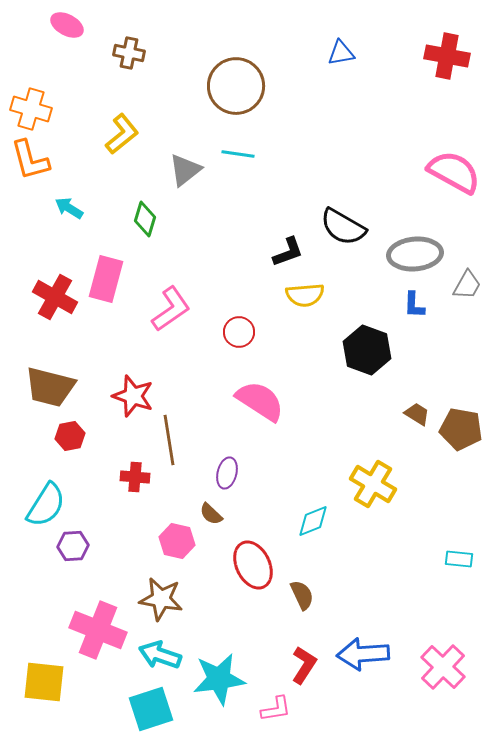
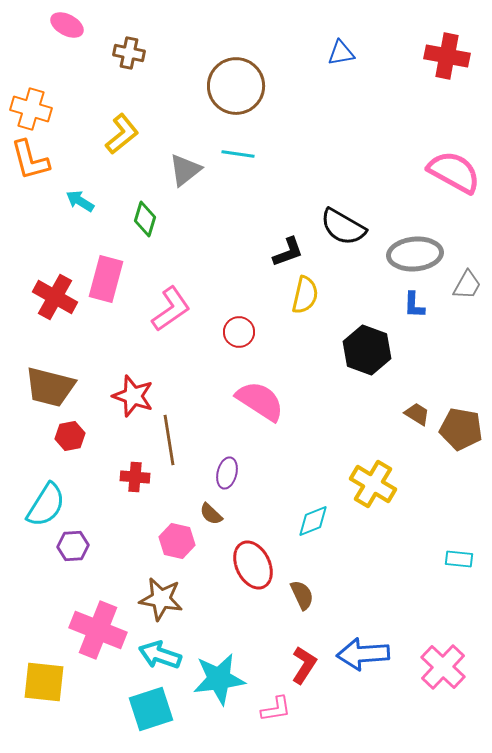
cyan arrow at (69, 208): moved 11 px right, 7 px up
yellow semicircle at (305, 295): rotated 72 degrees counterclockwise
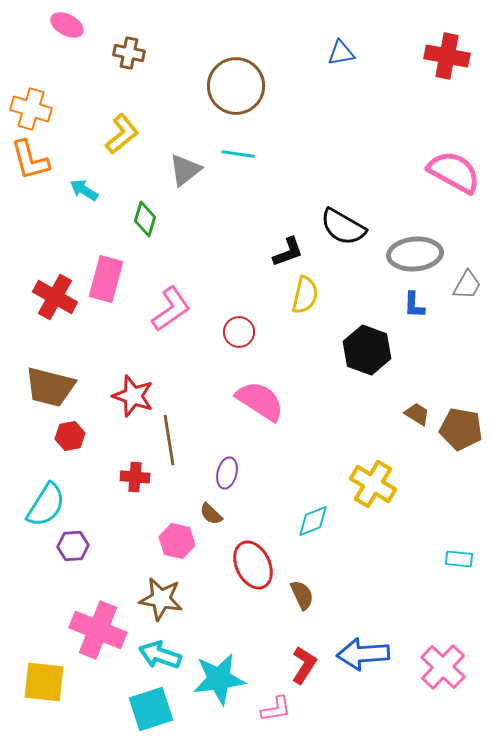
cyan arrow at (80, 201): moved 4 px right, 11 px up
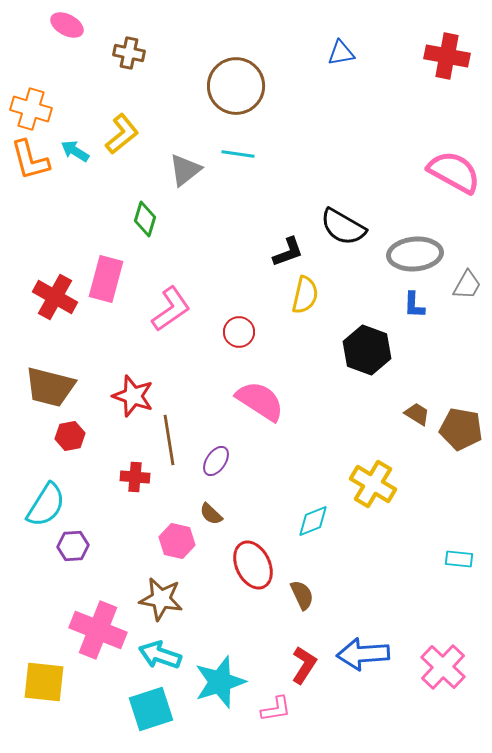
cyan arrow at (84, 190): moved 9 px left, 39 px up
purple ellipse at (227, 473): moved 11 px left, 12 px up; rotated 20 degrees clockwise
cyan star at (219, 679): moved 1 px right, 3 px down; rotated 10 degrees counterclockwise
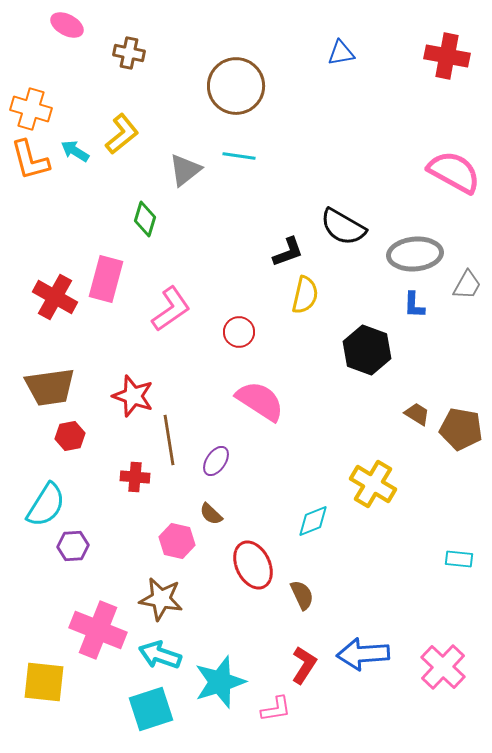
cyan line at (238, 154): moved 1 px right, 2 px down
brown trapezoid at (50, 387): rotated 22 degrees counterclockwise
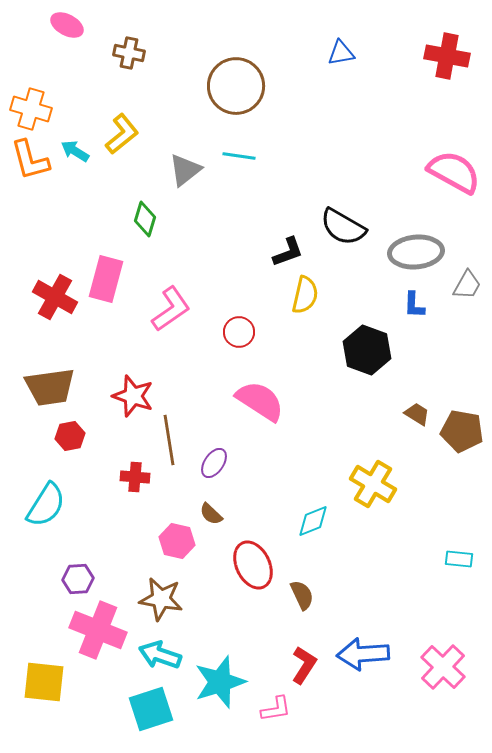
gray ellipse at (415, 254): moved 1 px right, 2 px up
brown pentagon at (461, 429): moved 1 px right, 2 px down
purple ellipse at (216, 461): moved 2 px left, 2 px down
purple hexagon at (73, 546): moved 5 px right, 33 px down
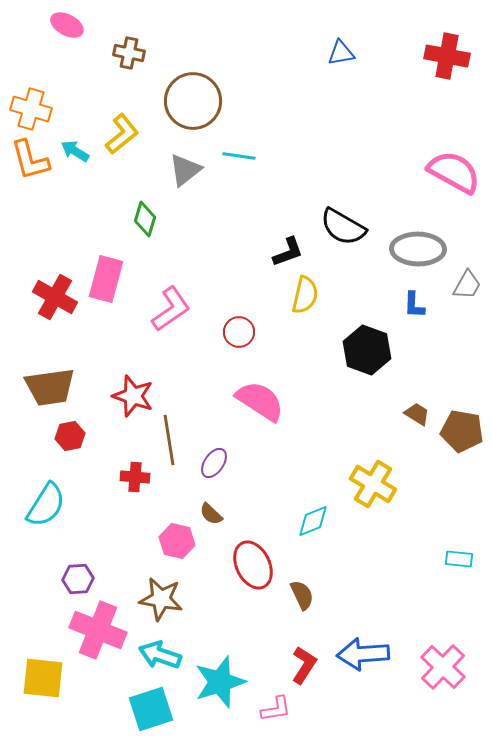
brown circle at (236, 86): moved 43 px left, 15 px down
gray ellipse at (416, 252): moved 2 px right, 3 px up; rotated 6 degrees clockwise
yellow square at (44, 682): moved 1 px left, 4 px up
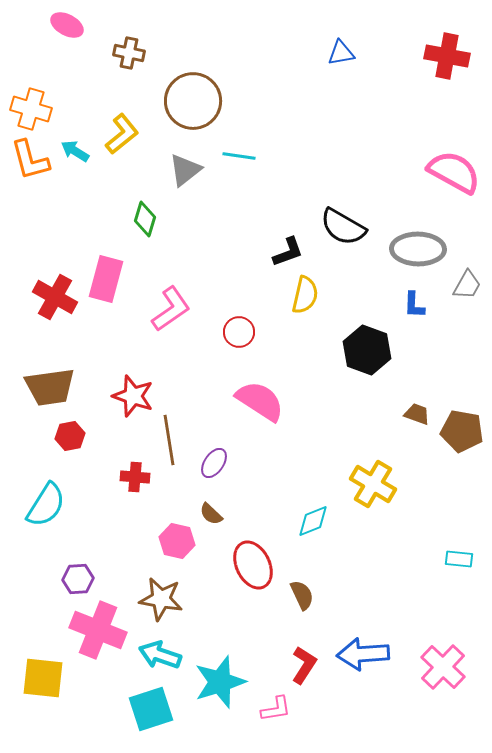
brown trapezoid at (417, 414): rotated 12 degrees counterclockwise
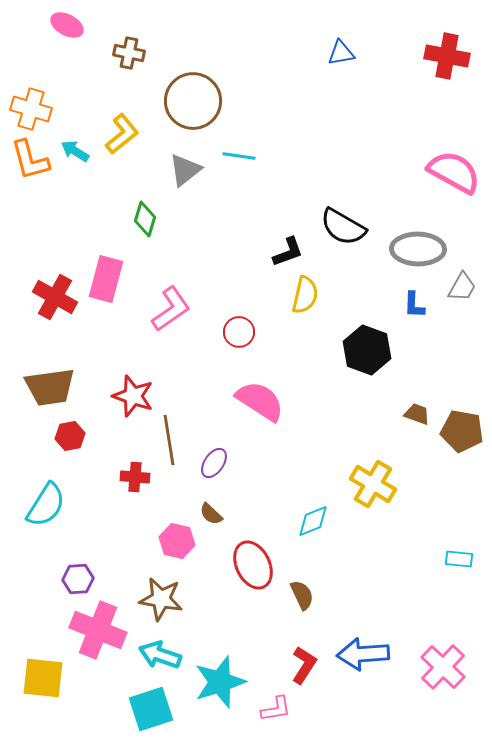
gray trapezoid at (467, 285): moved 5 px left, 2 px down
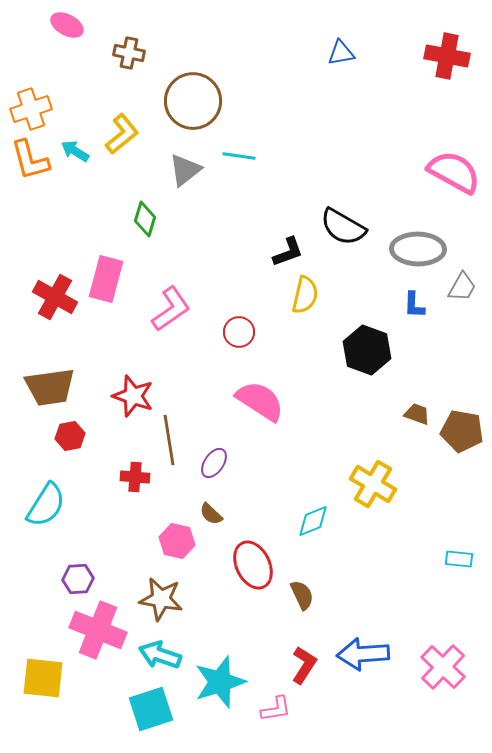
orange cross at (31, 109): rotated 36 degrees counterclockwise
